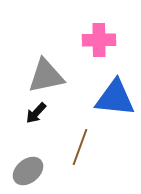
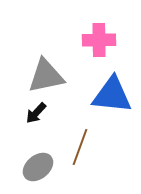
blue triangle: moved 3 px left, 3 px up
gray ellipse: moved 10 px right, 4 px up
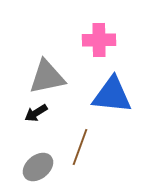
gray triangle: moved 1 px right, 1 px down
black arrow: rotated 15 degrees clockwise
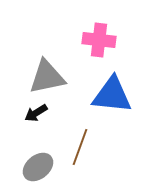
pink cross: rotated 8 degrees clockwise
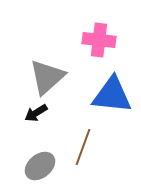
gray triangle: rotated 30 degrees counterclockwise
brown line: moved 3 px right
gray ellipse: moved 2 px right, 1 px up
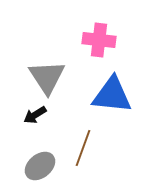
gray triangle: rotated 21 degrees counterclockwise
black arrow: moved 1 px left, 2 px down
brown line: moved 1 px down
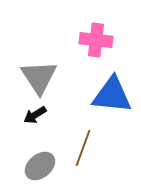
pink cross: moved 3 px left
gray triangle: moved 8 px left
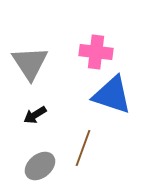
pink cross: moved 12 px down
gray triangle: moved 9 px left, 14 px up
blue triangle: rotated 12 degrees clockwise
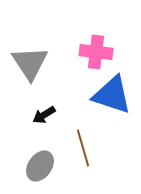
black arrow: moved 9 px right
brown line: rotated 36 degrees counterclockwise
gray ellipse: rotated 16 degrees counterclockwise
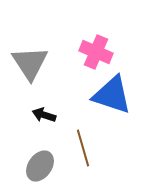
pink cross: rotated 16 degrees clockwise
black arrow: rotated 50 degrees clockwise
